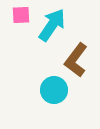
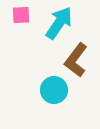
cyan arrow: moved 7 px right, 2 px up
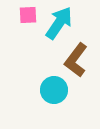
pink square: moved 7 px right
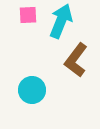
cyan arrow: moved 2 px right, 2 px up; rotated 12 degrees counterclockwise
cyan circle: moved 22 px left
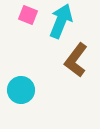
pink square: rotated 24 degrees clockwise
cyan circle: moved 11 px left
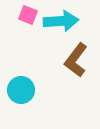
cyan arrow: rotated 64 degrees clockwise
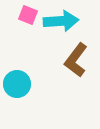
cyan circle: moved 4 px left, 6 px up
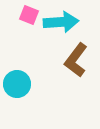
pink square: moved 1 px right
cyan arrow: moved 1 px down
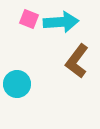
pink square: moved 4 px down
brown L-shape: moved 1 px right, 1 px down
